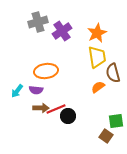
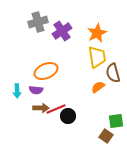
orange ellipse: rotated 15 degrees counterclockwise
cyan arrow: rotated 40 degrees counterclockwise
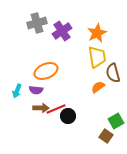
gray cross: moved 1 px left, 1 px down
cyan arrow: rotated 24 degrees clockwise
green square: rotated 21 degrees counterclockwise
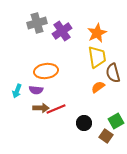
orange ellipse: rotated 15 degrees clockwise
black circle: moved 16 px right, 7 px down
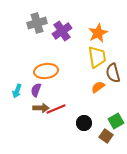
orange star: moved 1 px right
purple semicircle: rotated 104 degrees clockwise
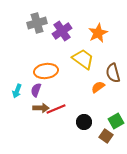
yellow trapezoid: moved 14 px left, 2 px down; rotated 45 degrees counterclockwise
black circle: moved 1 px up
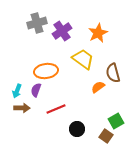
brown arrow: moved 19 px left
black circle: moved 7 px left, 7 px down
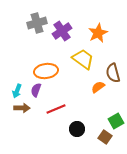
brown square: moved 1 px left, 1 px down
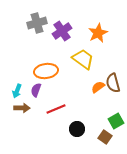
brown semicircle: moved 10 px down
